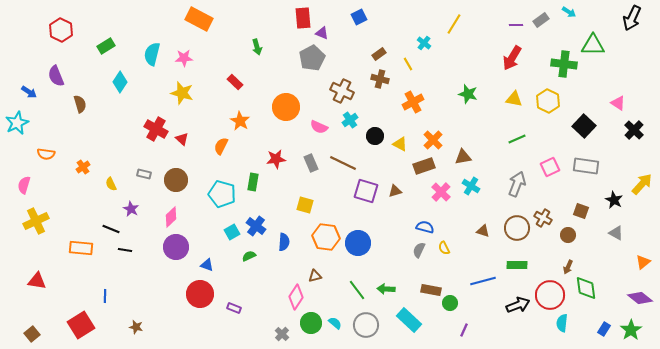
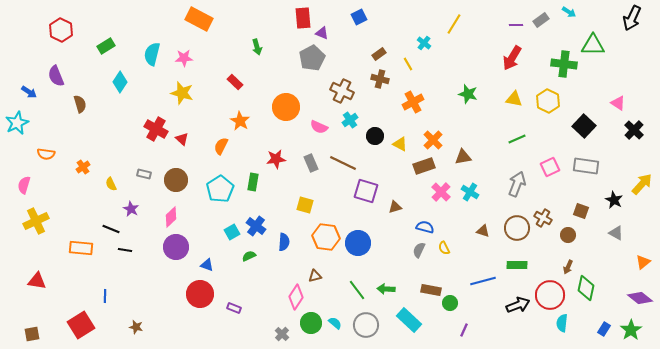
cyan cross at (471, 186): moved 1 px left, 6 px down
brown triangle at (395, 191): moved 16 px down
cyan pentagon at (222, 194): moved 2 px left, 5 px up; rotated 24 degrees clockwise
green diamond at (586, 288): rotated 20 degrees clockwise
brown square at (32, 334): rotated 28 degrees clockwise
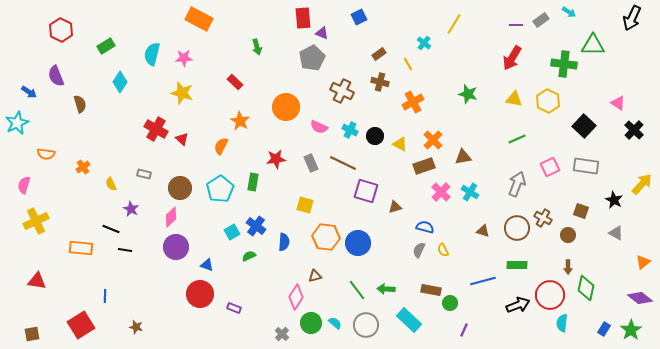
brown cross at (380, 79): moved 3 px down
cyan cross at (350, 120): moved 10 px down; rotated 28 degrees counterclockwise
brown circle at (176, 180): moved 4 px right, 8 px down
yellow semicircle at (444, 248): moved 1 px left, 2 px down
brown arrow at (568, 267): rotated 24 degrees counterclockwise
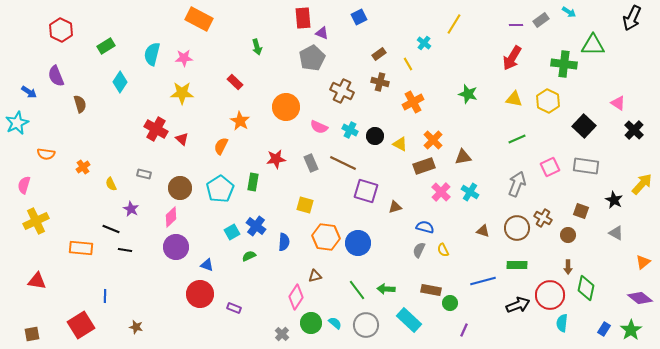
yellow star at (182, 93): rotated 15 degrees counterclockwise
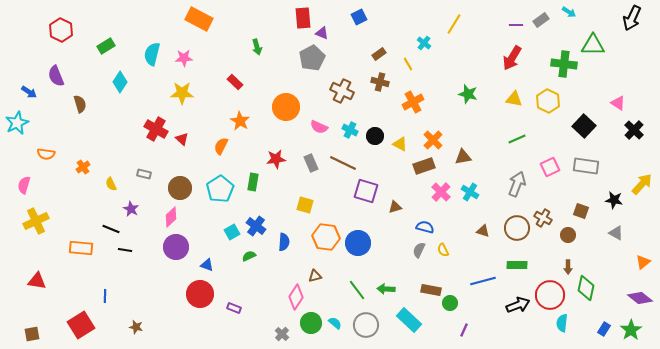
black star at (614, 200): rotated 18 degrees counterclockwise
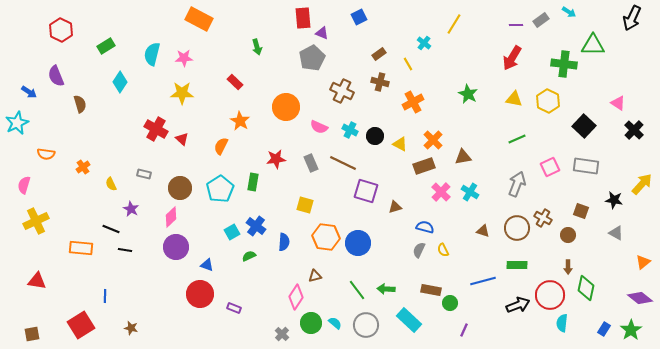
green star at (468, 94): rotated 12 degrees clockwise
brown star at (136, 327): moved 5 px left, 1 px down
